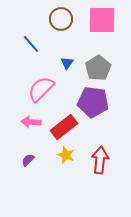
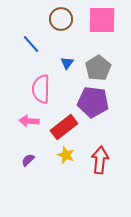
pink semicircle: rotated 44 degrees counterclockwise
pink arrow: moved 2 px left, 1 px up
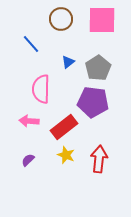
blue triangle: moved 1 px right, 1 px up; rotated 16 degrees clockwise
red arrow: moved 1 px left, 1 px up
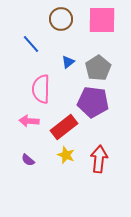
purple semicircle: rotated 96 degrees counterclockwise
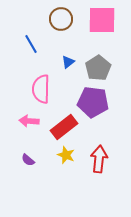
blue line: rotated 12 degrees clockwise
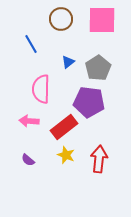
purple pentagon: moved 4 px left
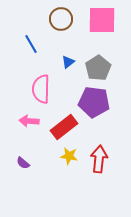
purple pentagon: moved 5 px right
yellow star: moved 3 px right, 1 px down; rotated 12 degrees counterclockwise
purple semicircle: moved 5 px left, 3 px down
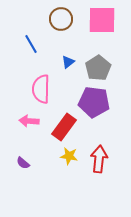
red rectangle: rotated 16 degrees counterclockwise
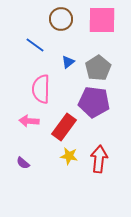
blue line: moved 4 px right, 1 px down; rotated 24 degrees counterclockwise
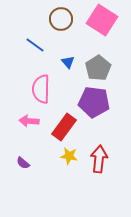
pink square: rotated 32 degrees clockwise
blue triangle: rotated 32 degrees counterclockwise
